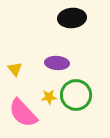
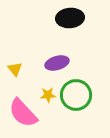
black ellipse: moved 2 px left
purple ellipse: rotated 20 degrees counterclockwise
yellow star: moved 1 px left, 2 px up
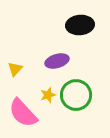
black ellipse: moved 10 px right, 7 px down
purple ellipse: moved 2 px up
yellow triangle: rotated 21 degrees clockwise
yellow star: rotated 14 degrees counterclockwise
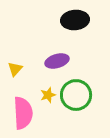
black ellipse: moved 5 px left, 5 px up
pink semicircle: rotated 140 degrees counterclockwise
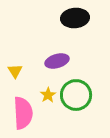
black ellipse: moved 2 px up
yellow triangle: moved 2 px down; rotated 14 degrees counterclockwise
yellow star: rotated 14 degrees counterclockwise
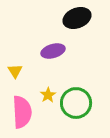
black ellipse: moved 2 px right; rotated 16 degrees counterclockwise
purple ellipse: moved 4 px left, 10 px up
green circle: moved 8 px down
pink semicircle: moved 1 px left, 1 px up
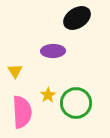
black ellipse: rotated 12 degrees counterclockwise
purple ellipse: rotated 15 degrees clockwise
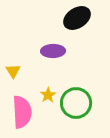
yellow triangle: moved 2 px left
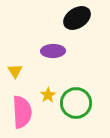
yellow triangle: moved 2 px right
